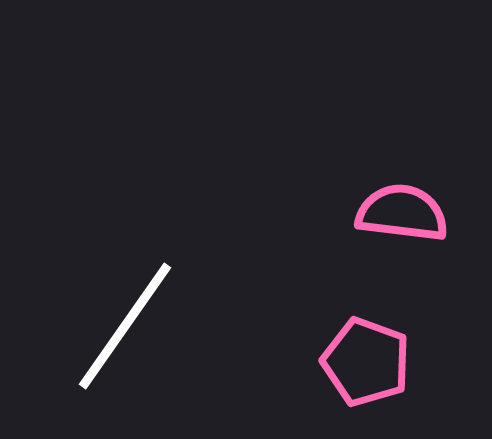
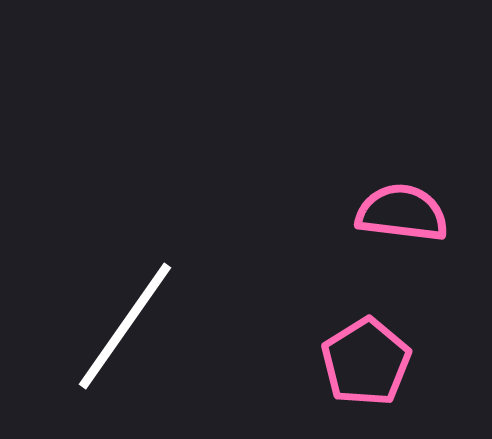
pink pentagon: rotated 20 degrees clockwise
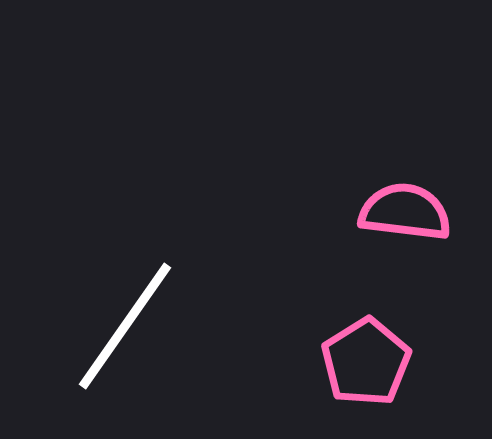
pink semicircle: moved 3 px right, 1 px up
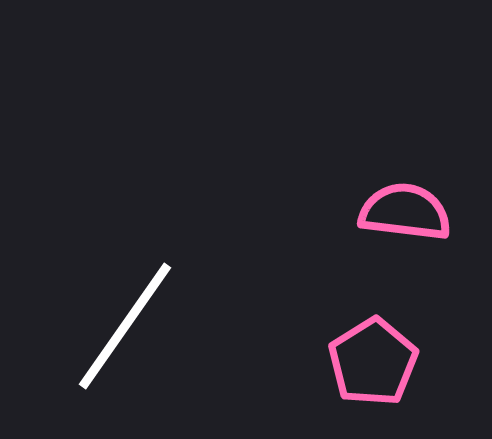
pink pentagon: moved 7 px right
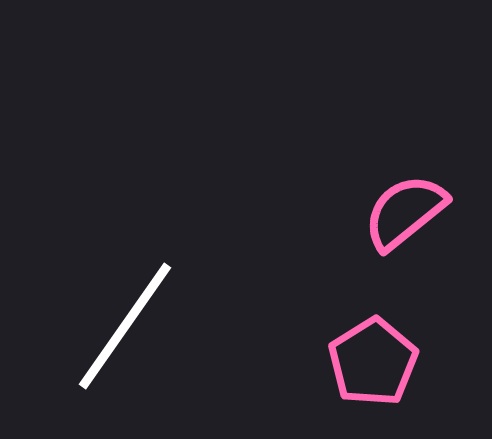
pink semicircle: rotated 46 degrees counterclockwise
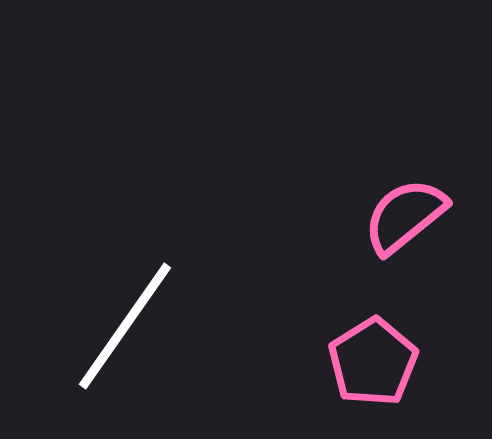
pink semicircle: moved 4 px down
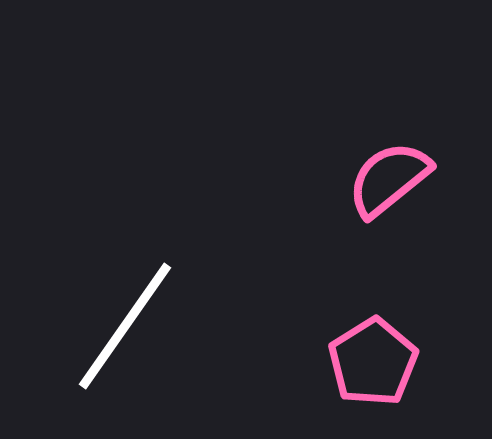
pink semicircle: moved 16 px left, 37 px up
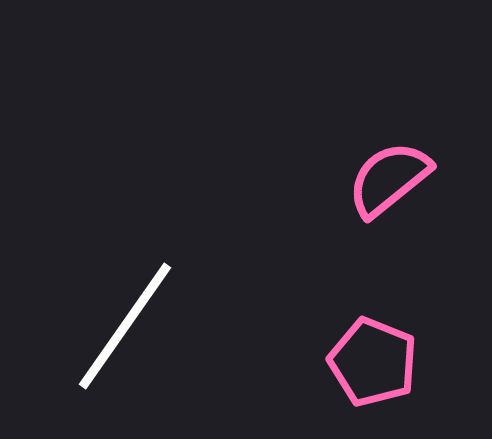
pink pentagon: rotated 18 degrees counterclockwise
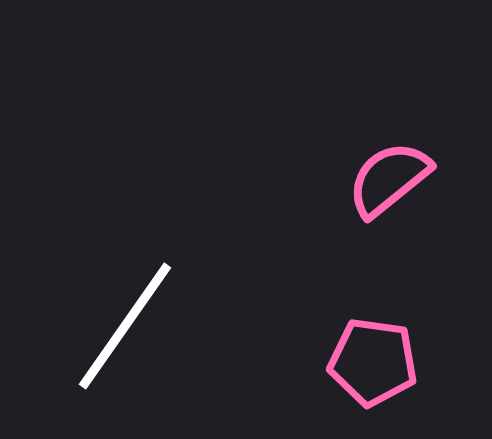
pink pentagon: rotated 14 degrees counterclockwise
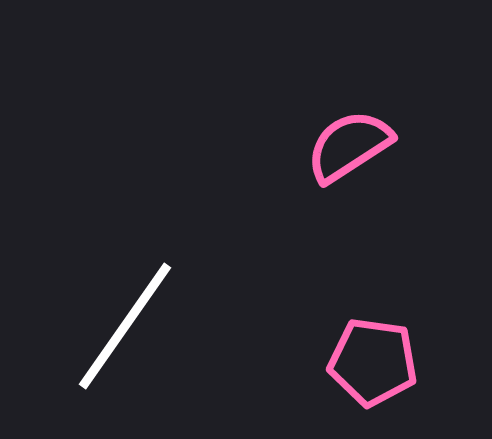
pink semicircle: moved 40 px left, 33 px up; rotated 6 degrees clockwise
